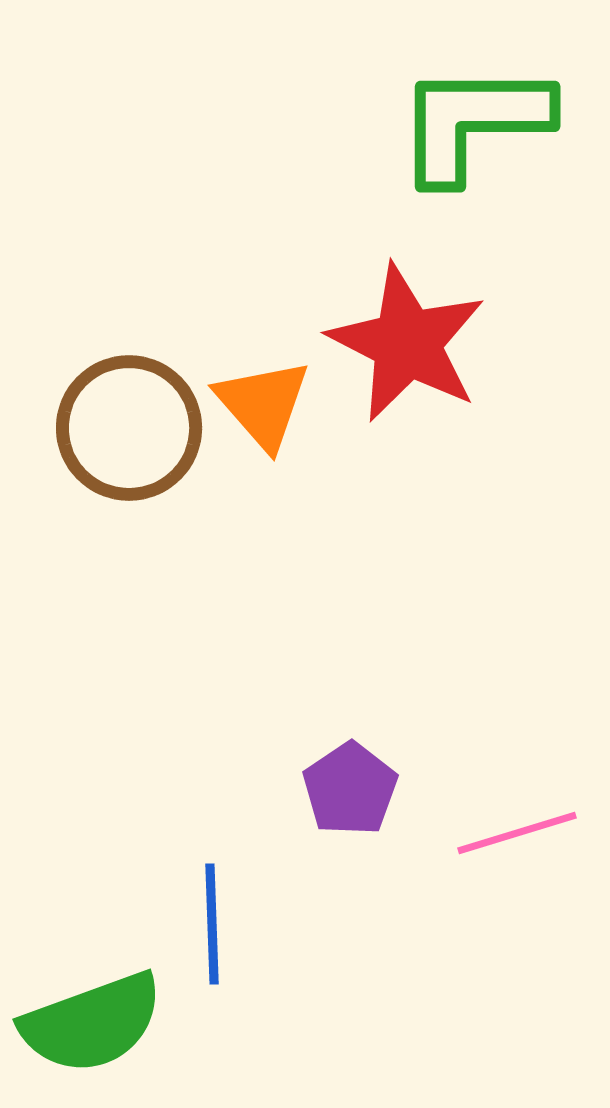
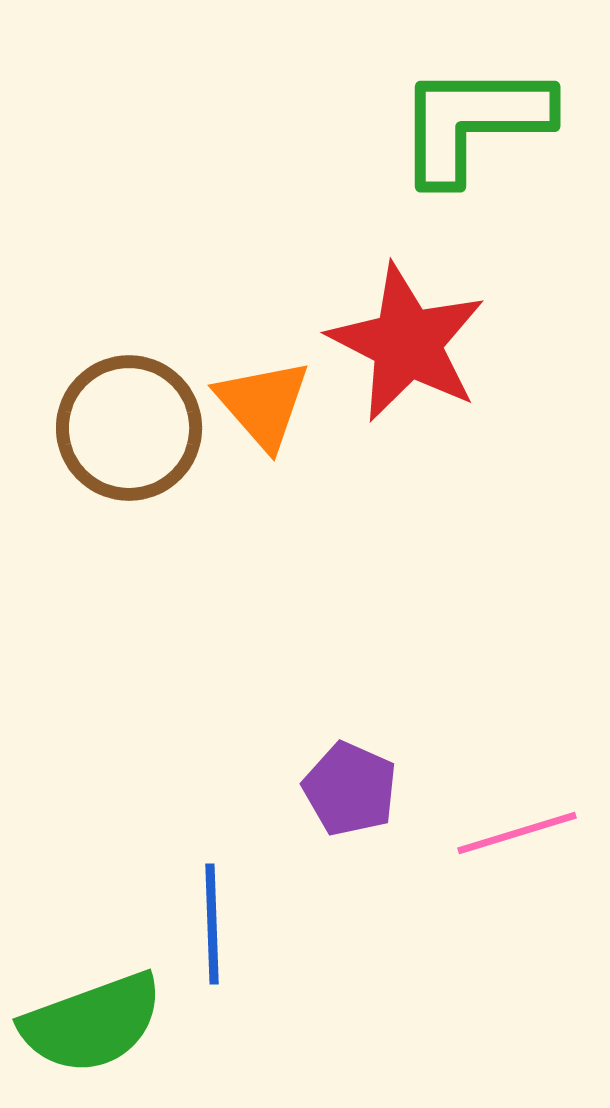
purple pentagon: rotated 14 degrees counterclockwise
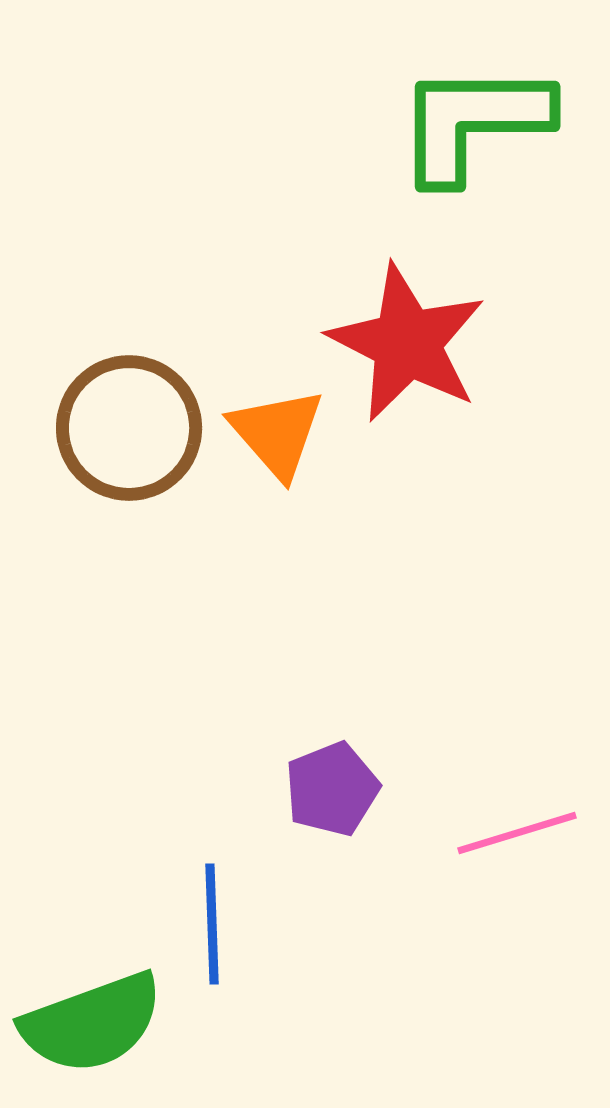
orange triangle: moved 14 px right, 29 px down
purple pentagon: moved 18 px left; rotated 26 degrees clockwise
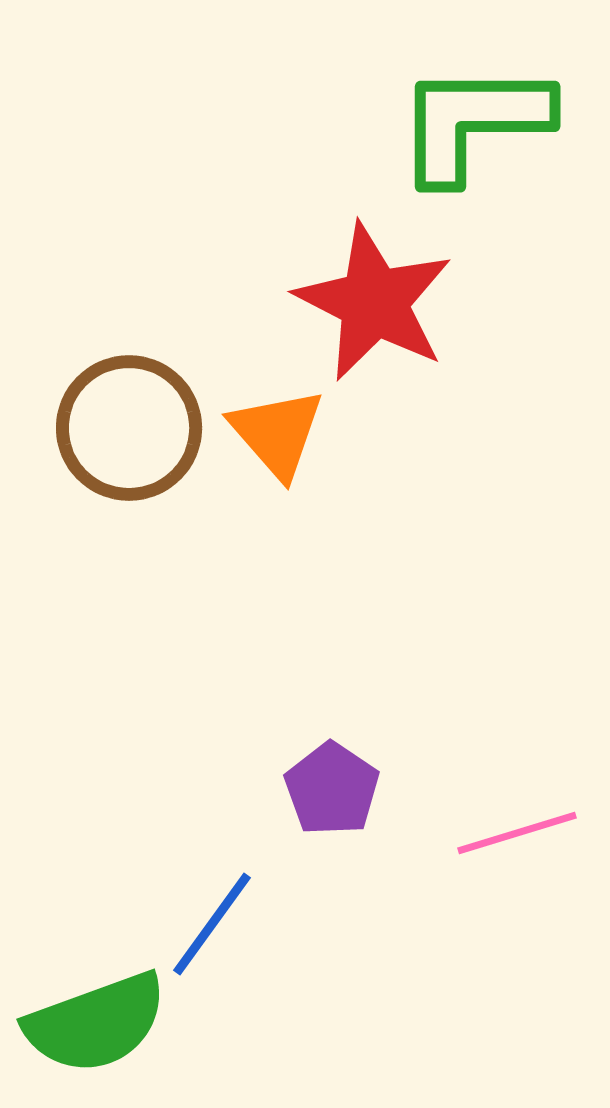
red star: moved 33 px left, 41 px up
purple pentagon: rotated 16 degrees counterclockwise
blue line: rotated 38 degrees clockwise
green semicircle: moved 4 px right
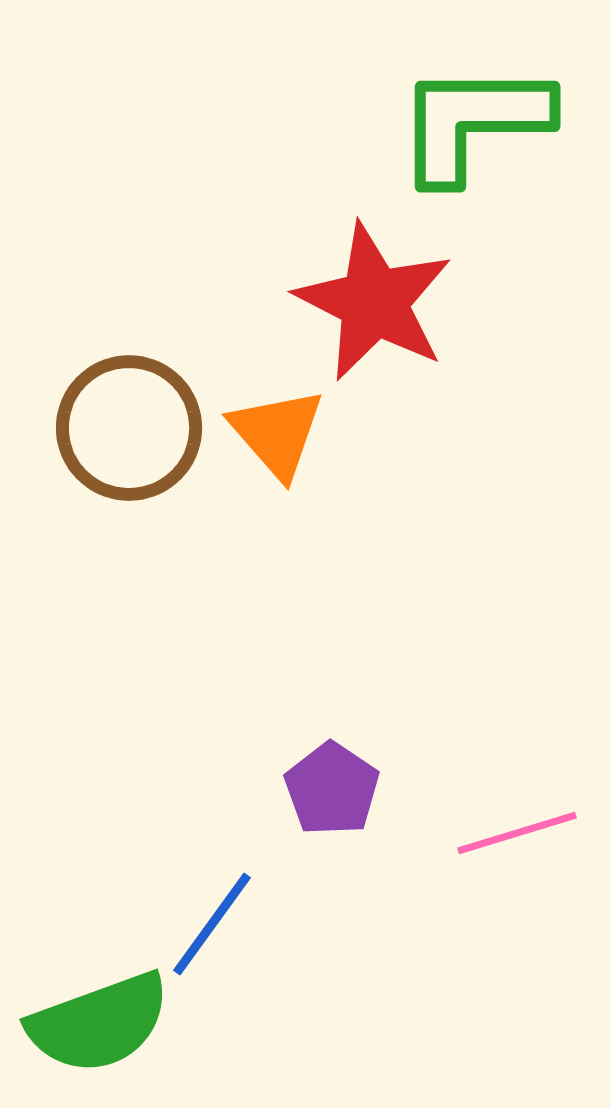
green semicircle: moved 3 px right
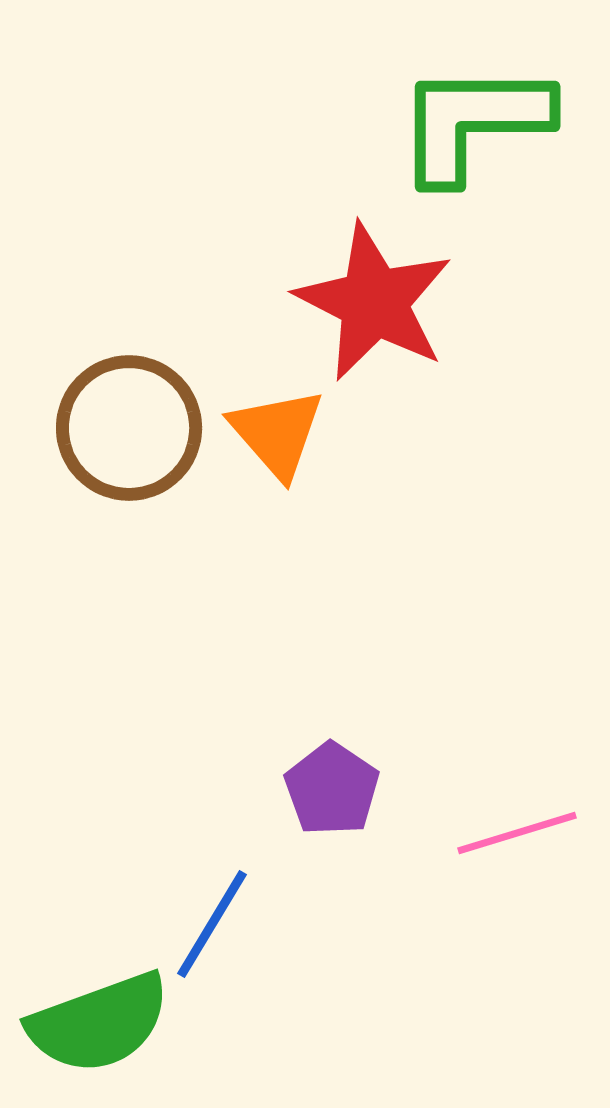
blue line: rotated 5 degrees counterclockwise
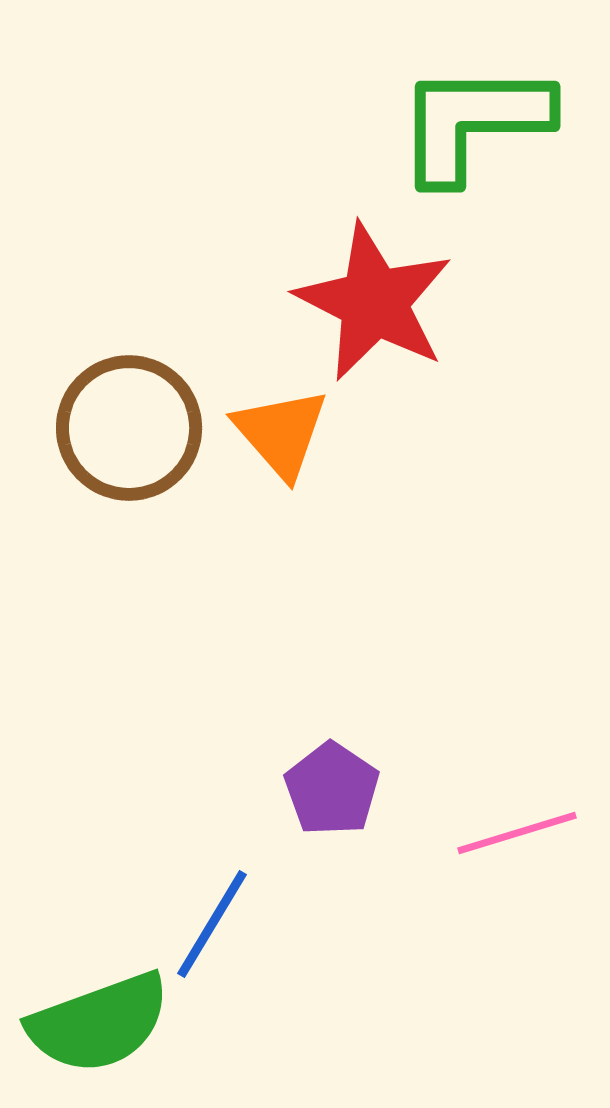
orange triangle: moved 4 px right
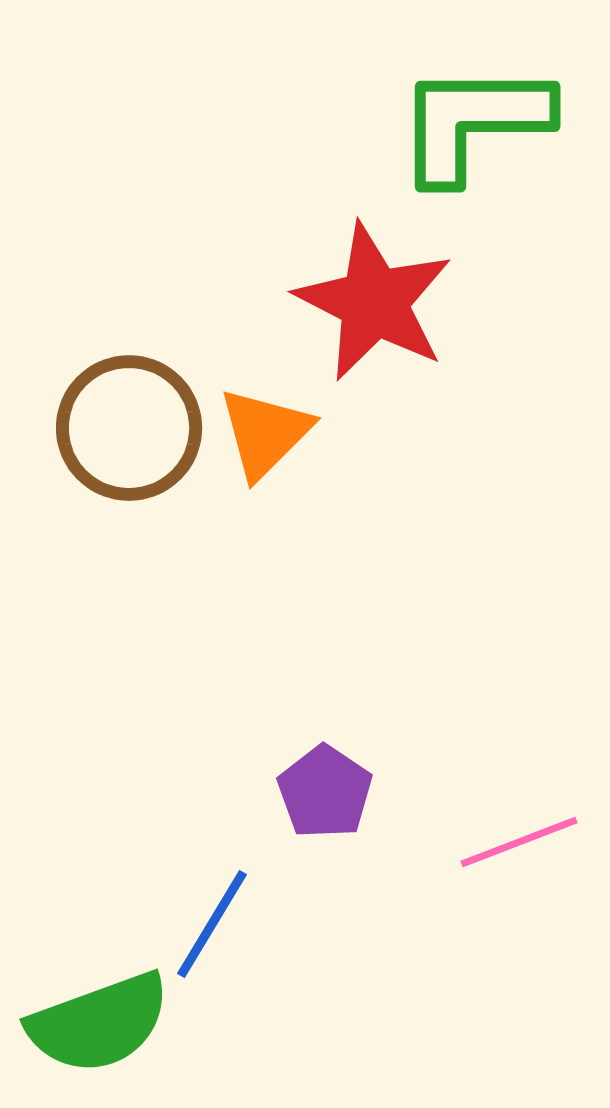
orange triangle: moved 16 px left; rotated 26 degrees clockwise
purple pentagon: moved 7 px left, 3 px down
pink line: moved 2 px right, 9 px down; rotated 4 degrees counterclockwise
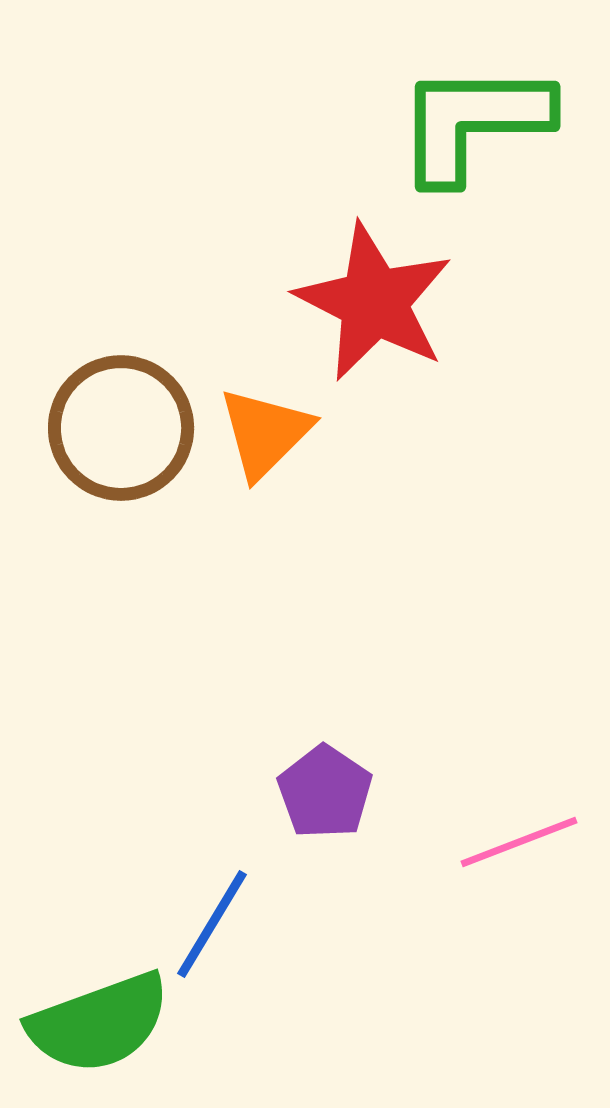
brown circle: moved 8 px left
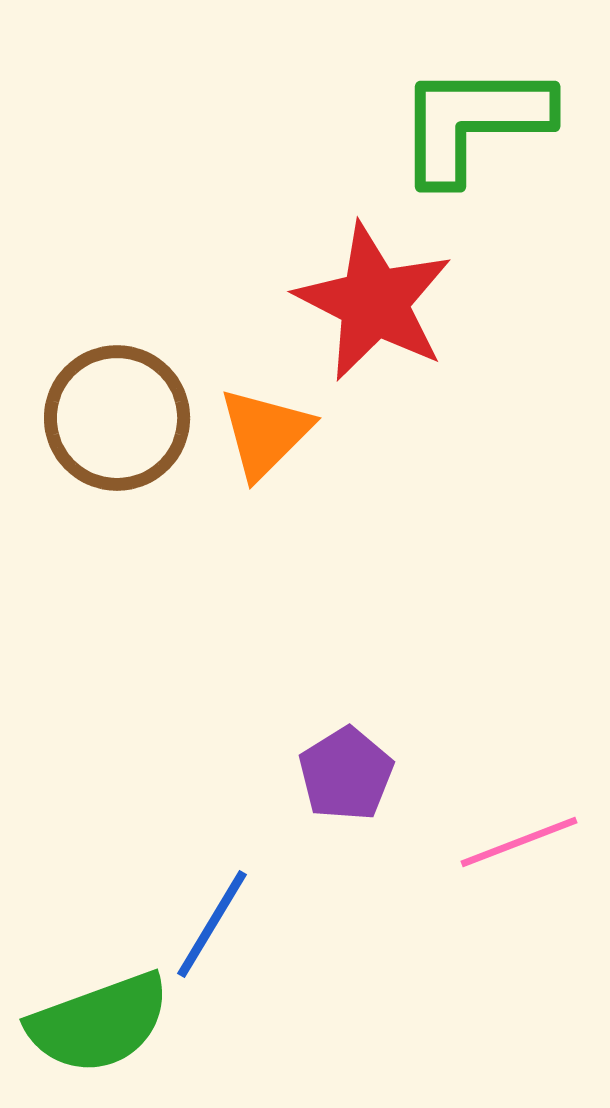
brown circle: moved 4 px left, 10 px up
purple pentagon: moved 21 px right, 18 px up; rotated 6 degrees clockwise
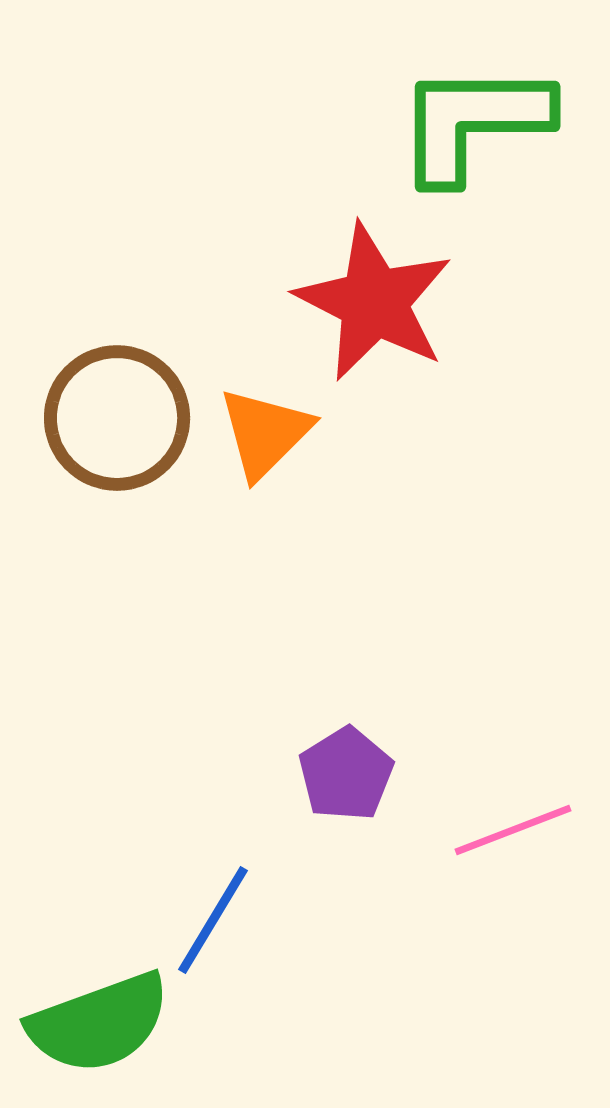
pink line: moved 6 px left, 12 px up
blue line: moved 1 px right, 4 px up
